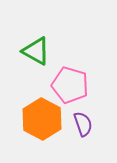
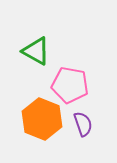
pink pentagon: rotated 6 degrees counterclockwise
orange hexagon: rotated 6 degrees counterclockwise
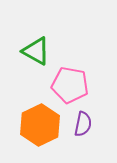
orange hexagon: moved 2 px left, 6 px down; rotated 12 degrees clockwise
purple semicircle: rotated 30 degrees clockwise
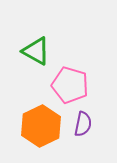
pink pentagon: rotated 6 degrees clockwise
orange hexagon: moved 1 px right, 1 px down
